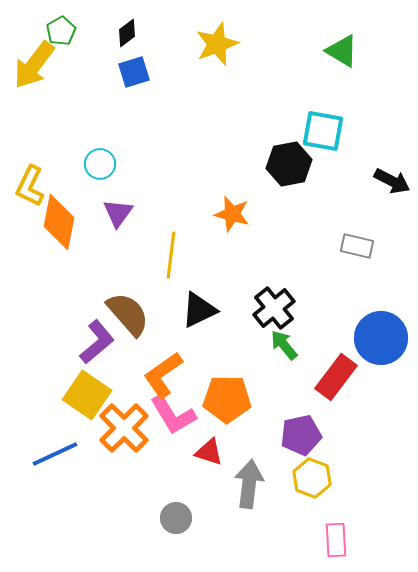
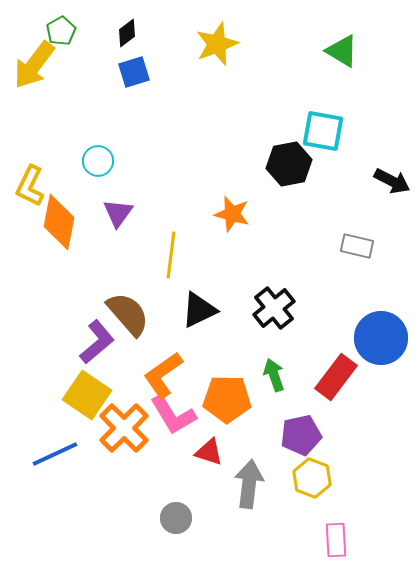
cyan circle: moved 2 px left, 3 px up
green arrow: moved 10 px left, 30 px down; rotated 20 degrees clockwise
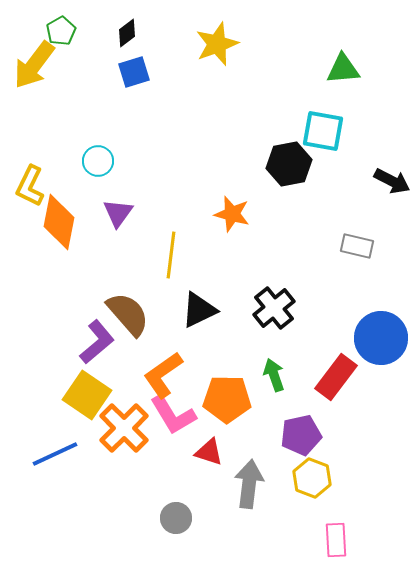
green triangle: moved 1 px right, 18 px down; rotated 36 degrees counterclockwise
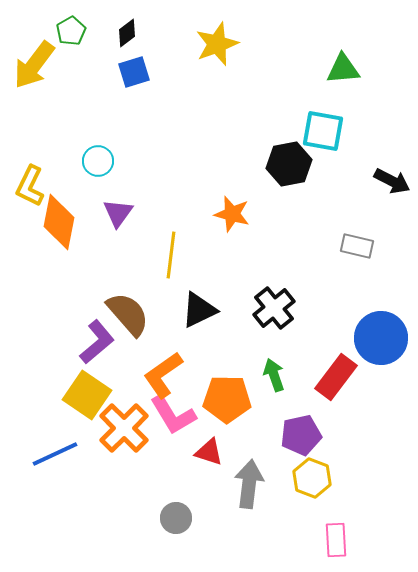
green pentagon: moved 10 px right
